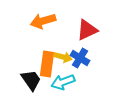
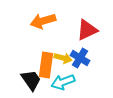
yellow arrow: moved 1 px down
orange rectangle: moved 1 px left, 1 px down
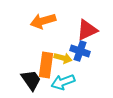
blue cross: moved 7 px up; rotated 12 degrees counterclockwise
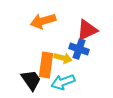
blue cross: moved 1 px left, 2 px up
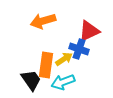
red triangle: moved 2 px right, 1 px down
yellow arrow: moved 1 px right, 1 px down; rotated 48 degrees counterclockwise
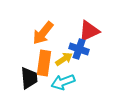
orange arrow: moved 12 px down; rotated 35 degrees counterclockwise
orange rectangle: moved 2 px left, 2 px up
black trapezoid: moved 2 px left, 2 px up; rotated 30 degrees clockwise
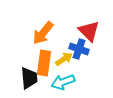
red triangle: rotated 50 degrees counterclockwise
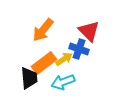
orange arrow: moved 3 px up
orange rectangle: rotated 45 degrees clockwise
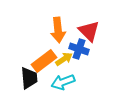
orange arrow: moved 15 px right; rotated 45 degrees counterclockwise
orange rectangle: moved 2 px up
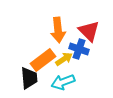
orange rectangle: moved 1 px left, 1 px up
